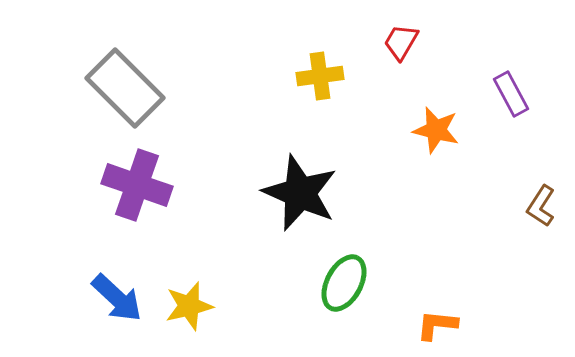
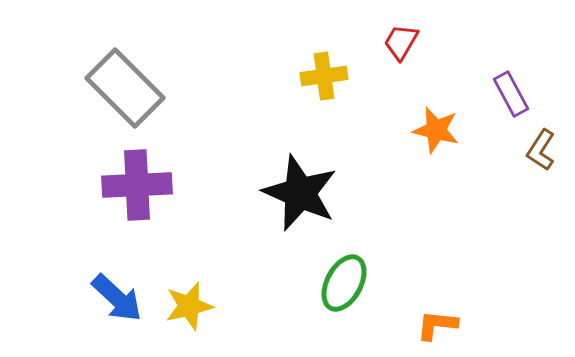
yellow cross: moved 4 px right
purple cross: rotated 22 degrees counterclockwise
brown L-shape: moved 56 px up
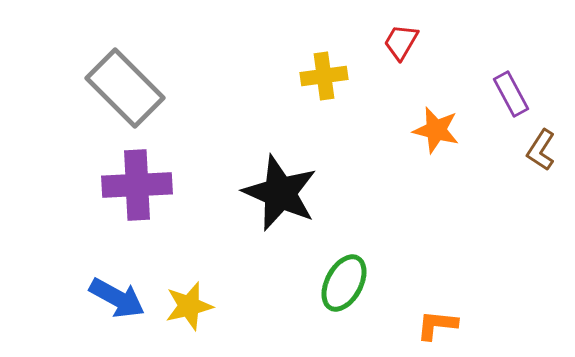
black star: moved 20 px left
blue arrow: rotated 14 degrees counterclockwise
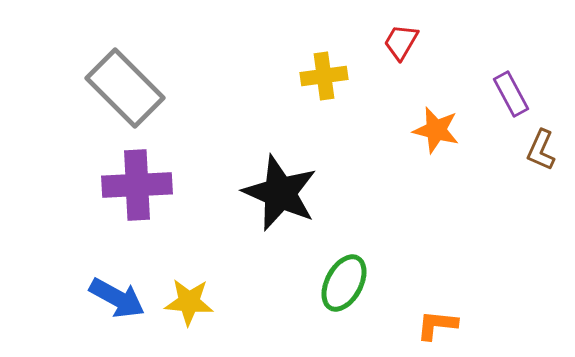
brown L-shape: rotated 9 degrees counterclockwise
yellow star: moved 4 px up; rotated 18 degrees clockwise
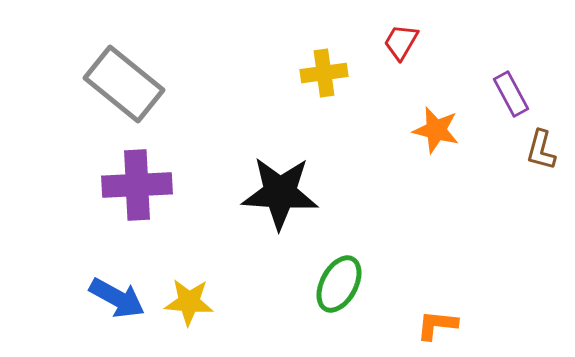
yellow cross: moved 3 px up
gray rectangle: moved 1 px left, 4 px up; rotated 6 degrees counterclockwise
brown L-shape: rotated 9 degrees counterclockwise
black star: rotated 20 degrees counterclockwise
green ellipse: moved 5 px left, 1 px down
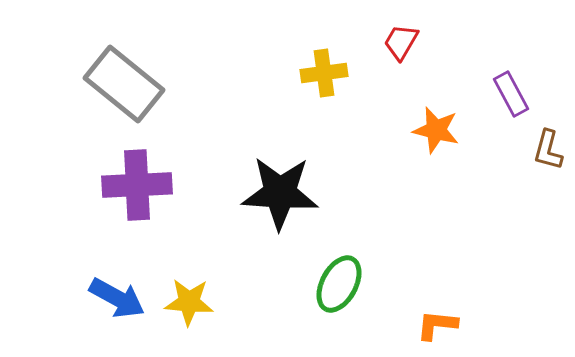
brown L-shape: moved 7 px right
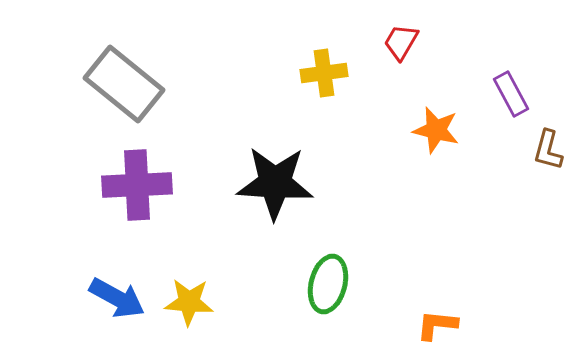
black star: moved 5 px left, 10 px up
green ellipse: moved 11 px left; rotated 14 degrees counterclockwise
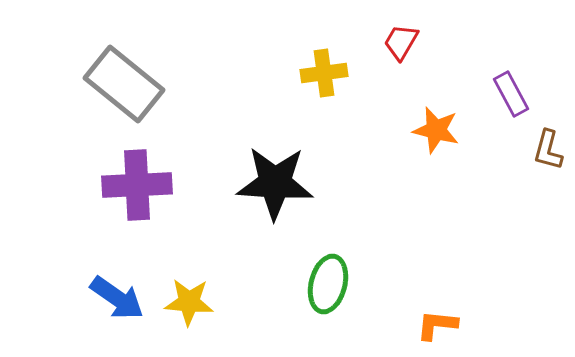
blue arrow: rotated 6 degrees clockwise
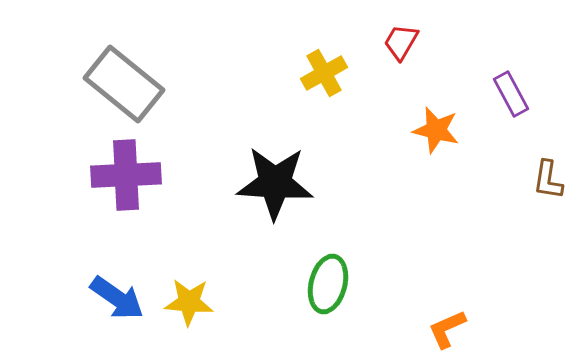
yellow cross: rotated 21 degrees counterclockwise
brown L-shape: moved 30 px down; rotated 6 degrees counterclockwise
purple cross: moved 11 px left, 10 px up
orange L-shape: moved 10 px right, 4 px down; rotated 30 degrees counterclockwise
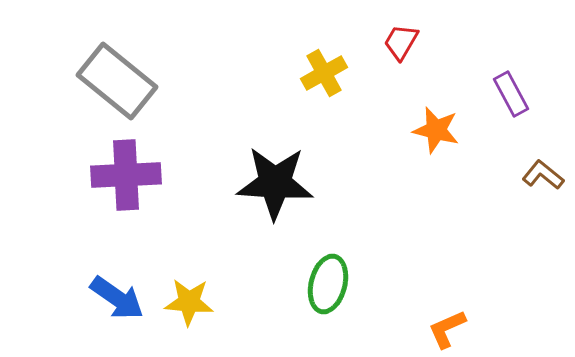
gray rectangle: moved 7 px left, 3 px up
brown L-shape: moved 5 px left, 5 px up; rotated 120 degrees clockwise
